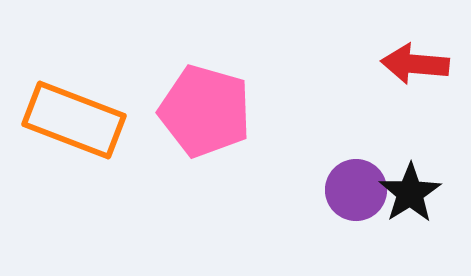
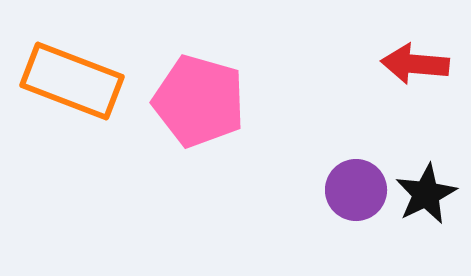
pink pentagon: moved 6 px left, 10 px up
orange rectangle: moved 2 px left, 39 px up
black star: moved 16 px right, 1 px down; rotated 6 degrees clockwise
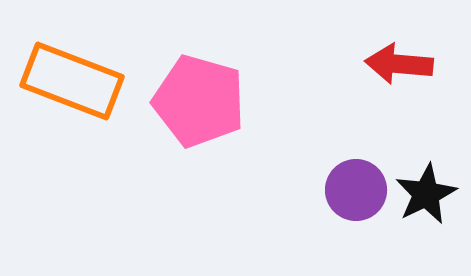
red arrow: moved 16 px left
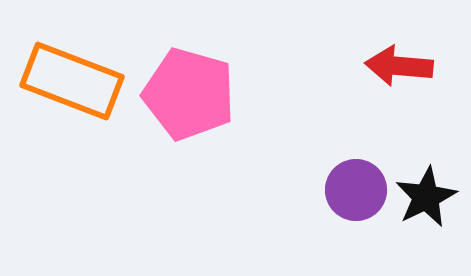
red arrow: moved 2 px down
pink pentagon: moved 10 px left, 7 px up
black star: moved 3 px down
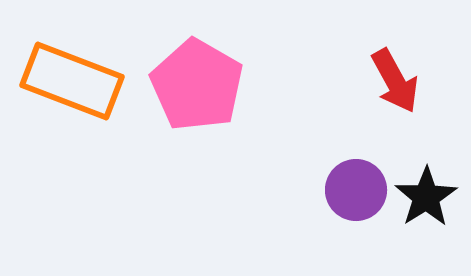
red arrow: moved 4 px left, 15 px down; rotated 124 degrees counterclockwise
pink pentagon: moved 8 px right, 9 px up; rotated 14 degrees clockwise
black star: rotated 6 degrees counterclockwise
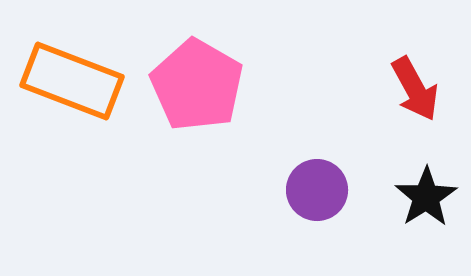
red arrow: moved 20 px right, 8 px down
purple circle: moved 39 px left
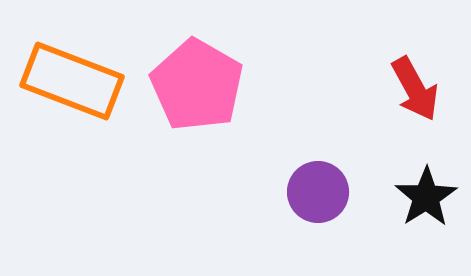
purple circle: moved 1 px right, 2 px down
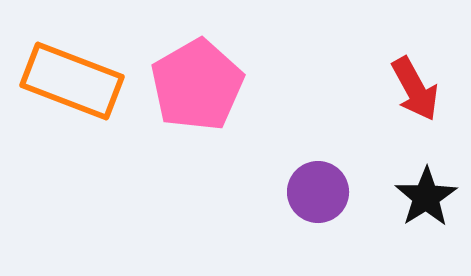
pink pentagon: rotated 12 degrees clockwise
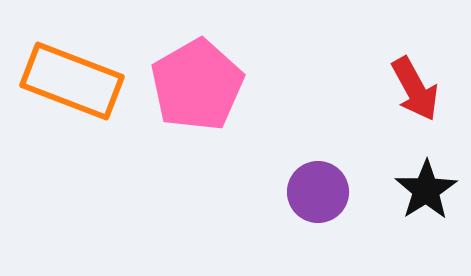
black star: moved 7 px up
